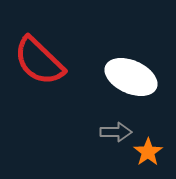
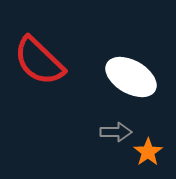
white ellipse: rotated 6 degrees clockwise
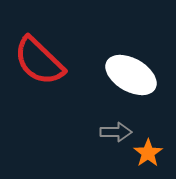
white ellipse: moved 2 px up
orange star: moved 1 px down
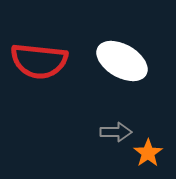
red semicircle: rotated 38 degrees counterclockwise
white ellipse: moved 9 px left, 14 px up
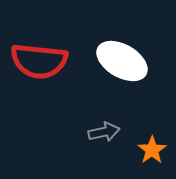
gray arrow: moved 12 px left; rotated 12 degrees counterclockwise
orange star: moved 4 px right, 3 px up
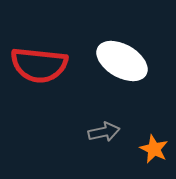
red semicircle: moved 4 px down
orange star: moved 2 px right, 1 px up; rotated 12 degrees counterclockwise
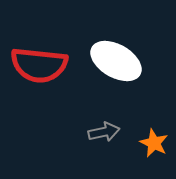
white ellipse: moved 6 px left
orange star: moved 6 px up
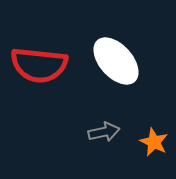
white ellipse: rotated 18 degrees clockwise
orange star: moved 1 px up
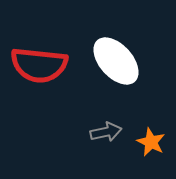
gray arrow: moved 2 px right
orange star: moved 3 px left
